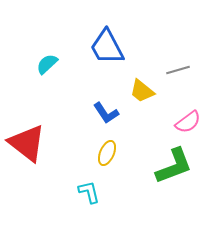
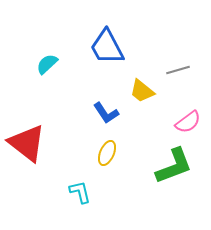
cyan L-shape: moved 9 px left
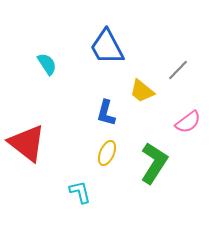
cyan semicircle: rotated 100 degrees clockwise
gray line: rotated 30 degrees counterclockwise
blue L-shape: rotated 48 degrees clockwise
green L-shape: moved 20 px left, 3 px up; rotated 36 degrees counterclockwise
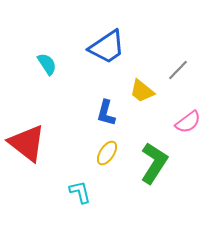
blue trapezoid: rotated 96 degrees counterclockwise
yellow ellipse: rotated 10 degrees clockwise
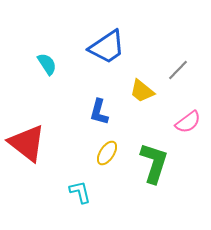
blue L-shape: moved 7 px left, 1 px up
green L-shape: rotated 15 degrees counterclockwise
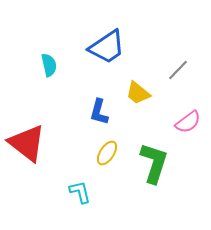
cyan semicircle: moved 2 px right, 1 px down; rotated 20 degrees clockwise
yellow trapezoid: moved 4 px left, 2 px down
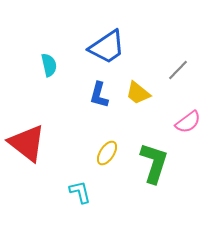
blue L-shape: moved 17 px up
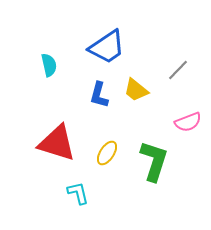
yellow trapezoid: moved 2 px left, 3 px up
pink semicircle: rotated 16 degrees clockwise
red triangle: moved 30 px right; rotated 21 degrees counterclockwise
green L-shape: moved 2 px up
cyan L-shape: moved 2 px left, 1 px down
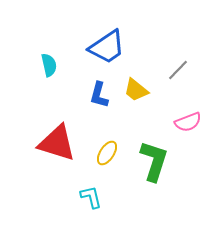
cyan L-shape: moved 13 px right, 4 px down
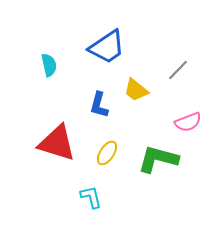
blue L-shape: moved 10 px down
green L-shape: moved 4 px right, 2 px up; rotated 93 degrees counterclockwise
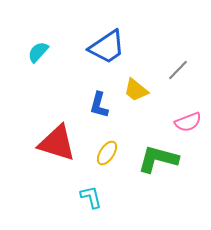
cyan semicircle: moved 11 px left, 13 px up; rotated 125 degrees counterclockwise
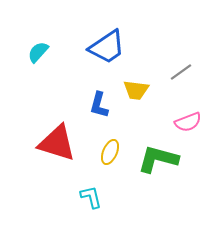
gray line: moved 3 px right, 2 px down; rotated 10 degrees clockwise
yellow trapezoid: rotated 32 degrees counterclockwise
yellow ellipse: moved 3 px right, 1 px up; rotated 10 degrees counterclockwise
